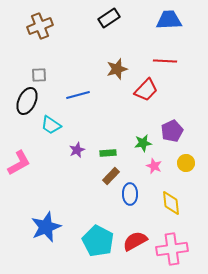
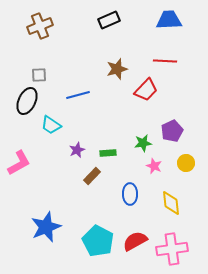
black rectangle: moved 2 px down; rotated 10 degrees clockwise
brown rectangle: moved 19 px left
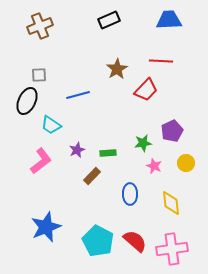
red line: moved 4 px left
brown star: rotated 15 degrees counterclockwise
pink L-shape: moved 22 px right, 2 px up; rotated 8 degrees counterclockwise
red semicircle: rotated 70 degrees clockwise
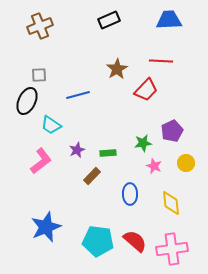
cyan pentagon: rotated 20 degrees counterclockwise
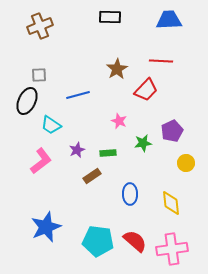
black rectangle: moved 1 px right, 3 px up; rotated 25 degrees clockwise
pink star: moved 35 px left, 45 px up
brown rectangle: rotated 12 degrees clockwise
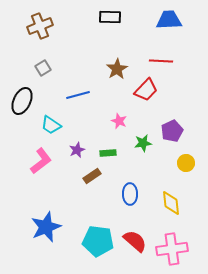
gray square: moved 4 px right, 7 px up; rotated 28 degrees counterclockwise
black ellipse: moved 5 px left
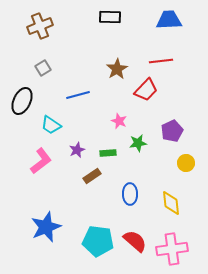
red line: rotated 10 degrees counterclockwise
green star: moved 5 px left
